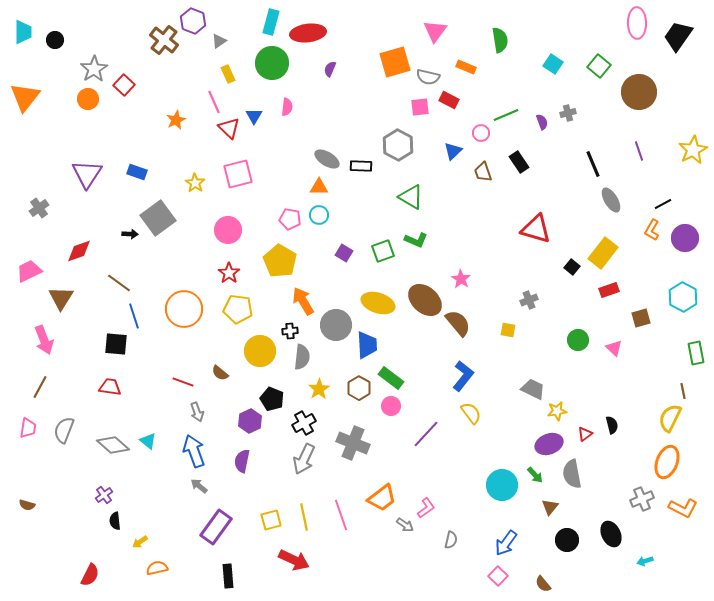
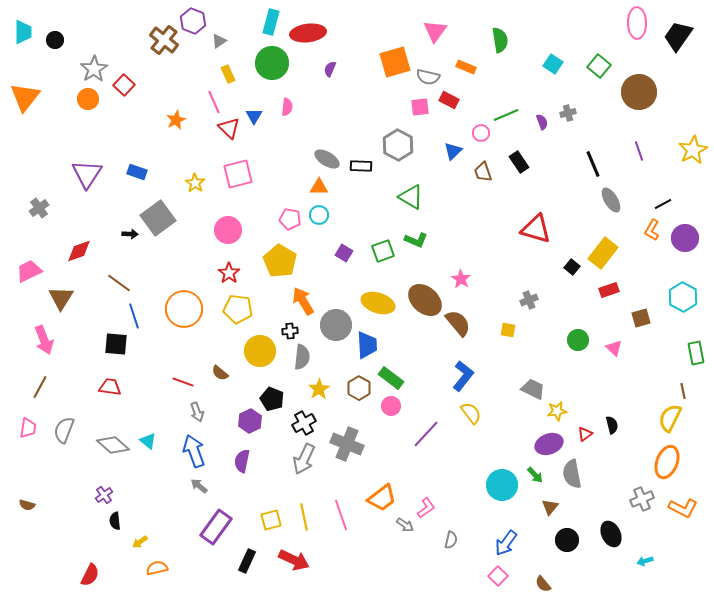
gray cross at (353, 443): moved 6 px left, 1 px down
black rectangle at (228, 576): moved 19 px right, 15 px up; rotated 30 degrees clockwise
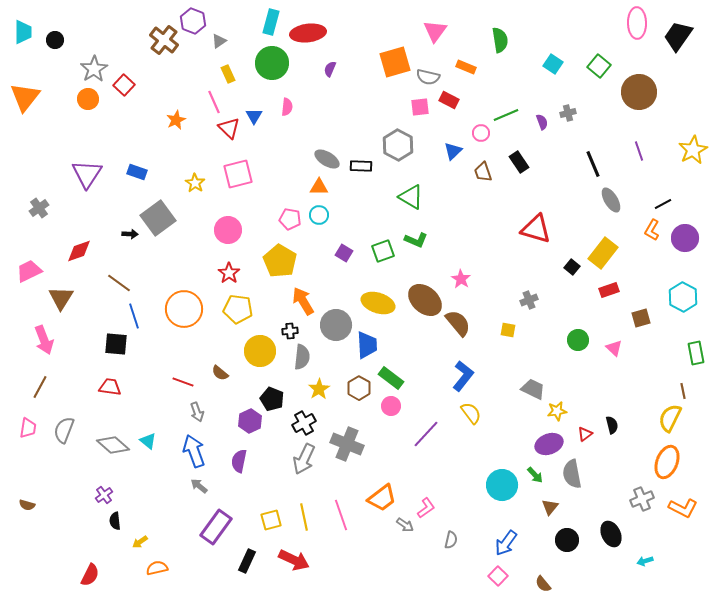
purple semicircle at (242, 461): moved 3 px left
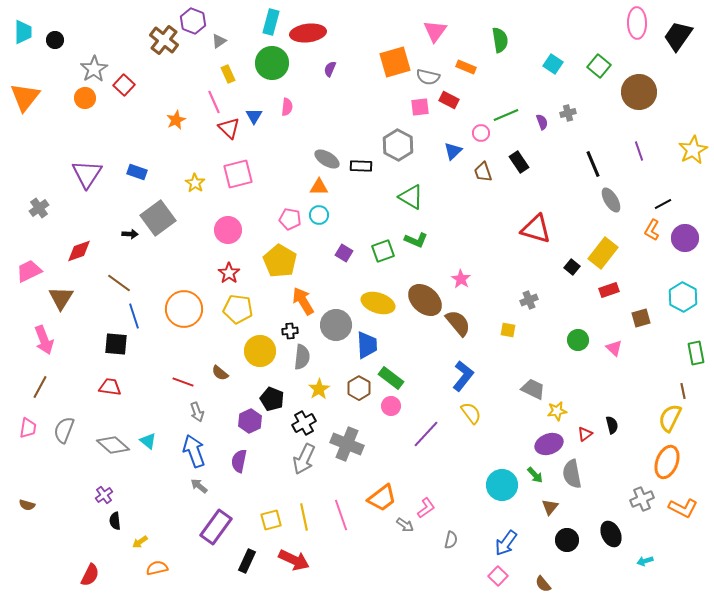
orange circle at (88, 99): moved 3 px left, 1 px up
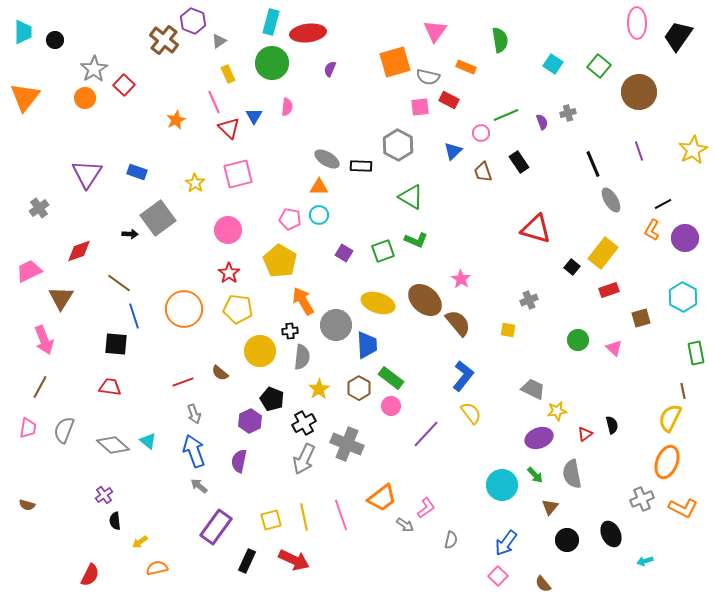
red line at (183, 382): rotated 40 degrees counterclockwise
gray arrow at (197, 412): moved 3 px left, 2 px down
purple ellipse at (549, 444): moved 10 px left, 6 px up
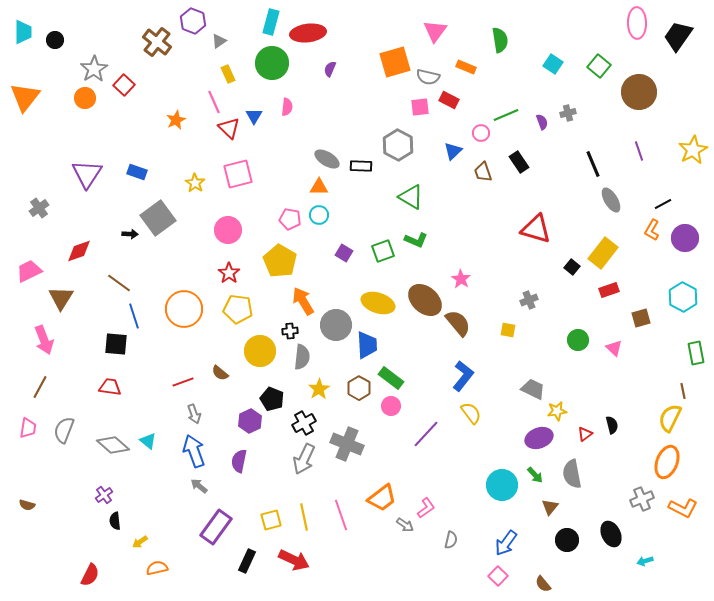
brown cross at (164, 40): moved 7 px left, 2 px down
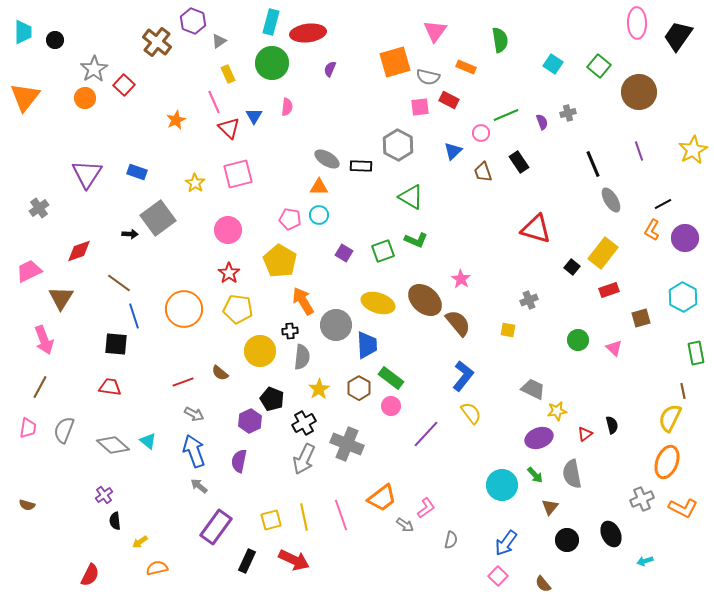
gray arrow at (194, 414): rotated 42 degrees counterclockwise
